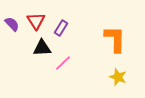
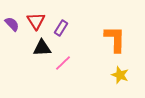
yellow star: moved 2 px right, 2 px up
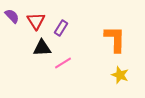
purple semicircle: moved 8 px up
pink line: rotated 12 degrees clockwise
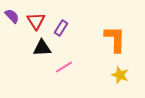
pink line: moved 1 px right, 4 px down
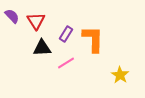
purple rectangle: moved 5 px right, 6 px down
orange L-shape: moved 22 px left
pink line: moved 2 px right, 4 px up
yellow star: rotated 12 degrees clockwise
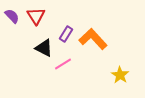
red triangle: moved 5 px up
orange L-shape: rotated 44 degrees counterclockwise
black triangle: moved 2 px right; rotated 30 degrees clockwise
pink line: moved 3 px left, 1 px down
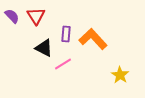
purple rectangle: rotated 28 degrees counterclockwise
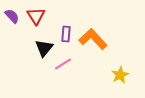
black triangle: rotated 42 degrees clockwise
yellow star: rotated 12 degrees clockwise
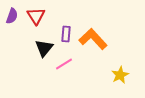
purple semicircle: rotated 63 degrees clockwise
pink line: moved 1 px right
